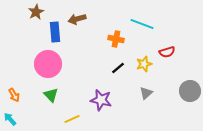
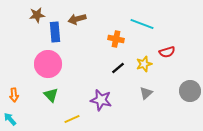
brown star: moved 1 px right, 3 px down; rotated 21 degrees clockwise
orange arrow: rotated 24 degrees clockwise
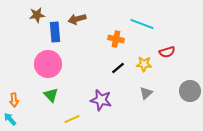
yellow star: rotated 21 degrees clockwise
orange arrow: moved 5 px down
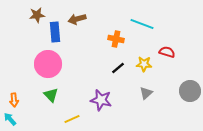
red semicircle: rotated 147 degrees counterclockwise
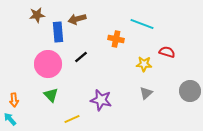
blue rectangle: moved 3 px right
black line: moved 37 px left, 11 px up
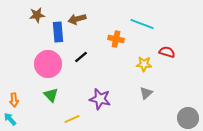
gray circle: moved 2 px left, 27 px down
purple star: moved 1 px left, 1 px up
